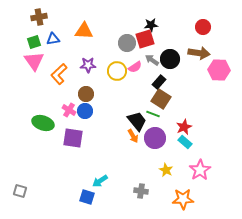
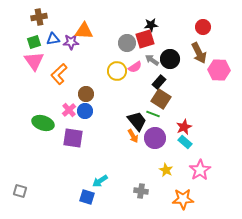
brown arrow: rotated 55 degrees clockwise
purple star: moved 17 px left, 23 px up
pink cross: rotated 16 degrees clockwise
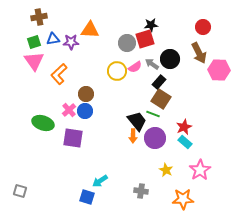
orange triangle: moved 6 px right, 1 px up
gray arrow: moved 4 px down
orange arrow: rotated 32 degrees clockwise
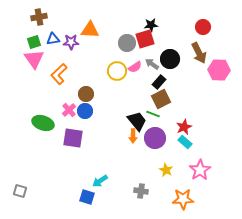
pink triangle: moved 2 px up
brown square: rotated 30 degrees clockwise
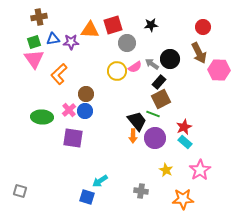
red square: moved 32 px left, 14 px up
green ellipse: moved 1 px left, 6 px up; rotated 15 degrees counterclockwise
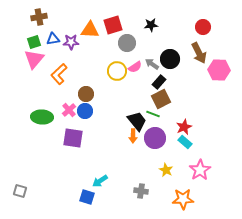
pink triangle: rotated 15 degrees clockwise
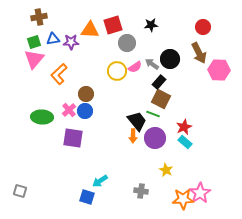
brown square: rotated 36 degrees counterclockwise
pink star: moved 23 px down
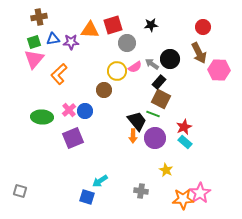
brown circle: moved 18 px right, 4 px up
purple square: rotated 30 degrees counterclockwise
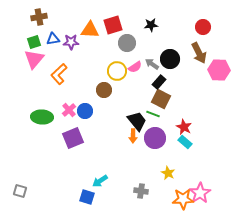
red star: rotated 21 degrees counterclockwise
yellow star: moved 2 px right, 3 px down
